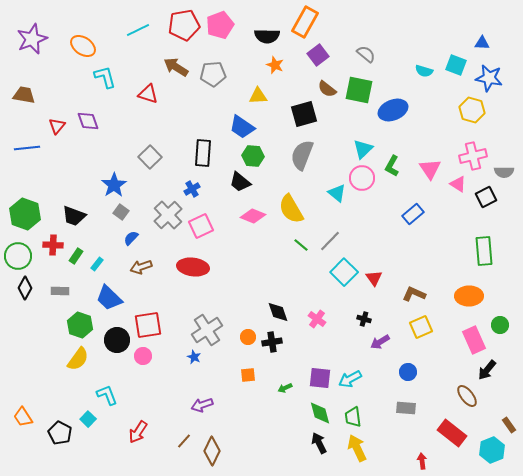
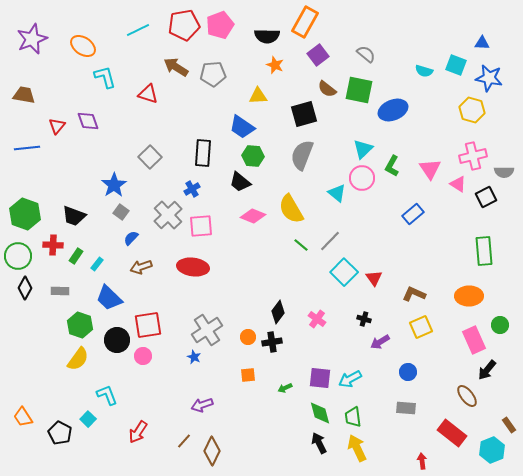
pink square at (201, 226): rotated 20 degrees clockwise
black diamond at (278, 312): rotated 55 degrees clockwise
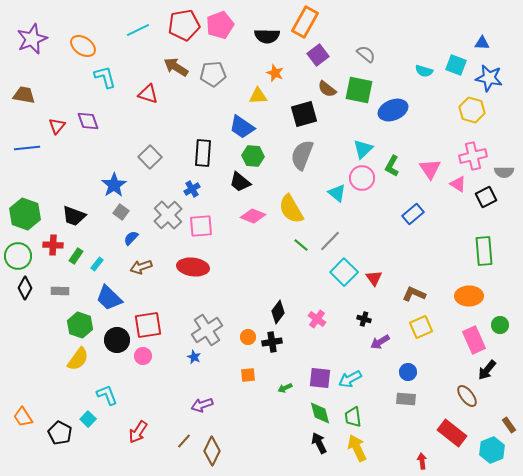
orange star at (275, 65): moved 8 px down
gray rectangle at (406, 408): moved 9 px up
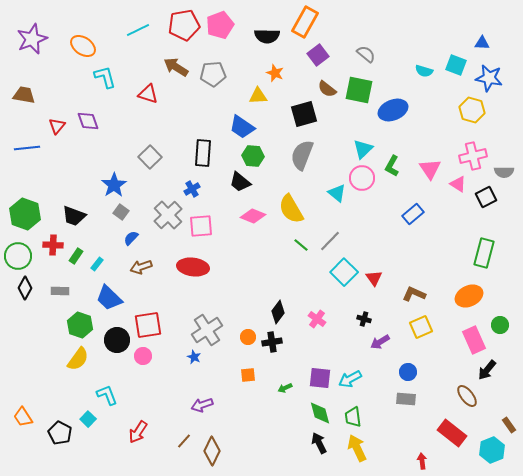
green rectangle at (484, 251): moved 2 px down; rotated 20 degrees clockwise
orange ellipse at (469, 296): rotated 24 degrees counterclockwise
